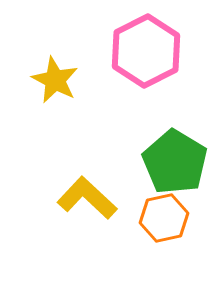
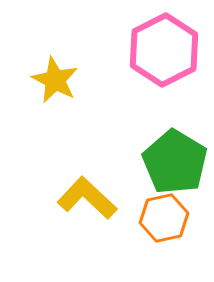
pink hexagon: moved 18 px right, 1 px up
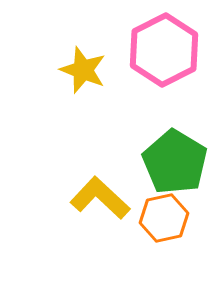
yellow star: moved 28 px right, 10 px up; rotated 6 degrees counterclockwise
yellow L-shape: moved 13 px right
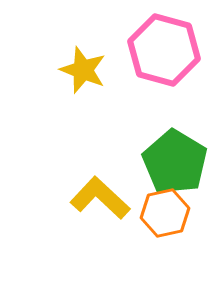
pink hexagon: rotated 18 degrees counterclockwise
orange hexagon: moved 1 px right, 5 px up
